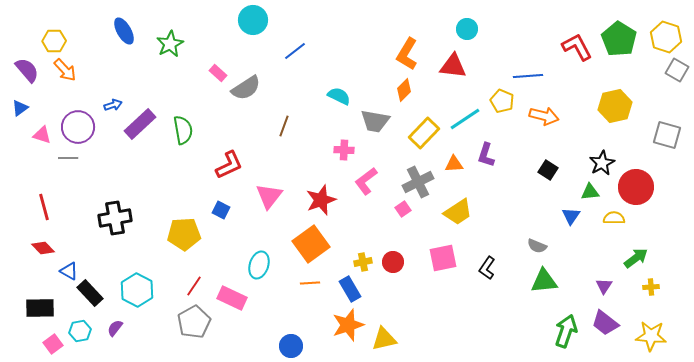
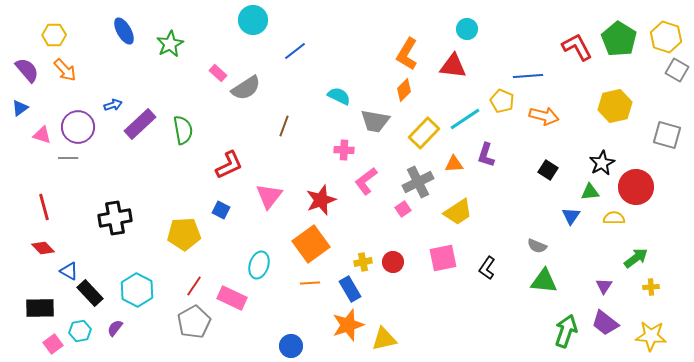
yellow hexagon at (54, 41): moved 6 px up
green triangle at (544, 281): rotated 12 degrees clockwise
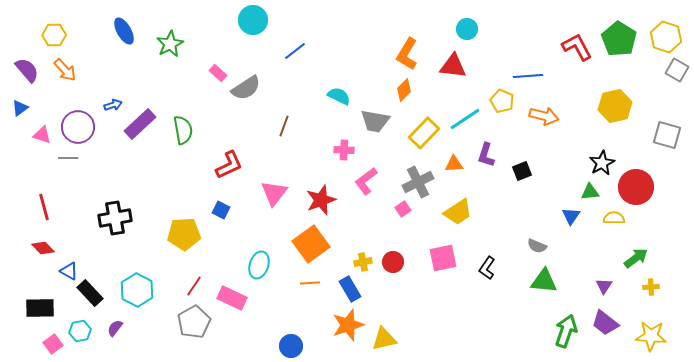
black square at (548, 170): moved 26 px left, 1 px down; rotated 36 degrees clockwise
pink triangle at (269, 196): moved 5 px right, 3 px up
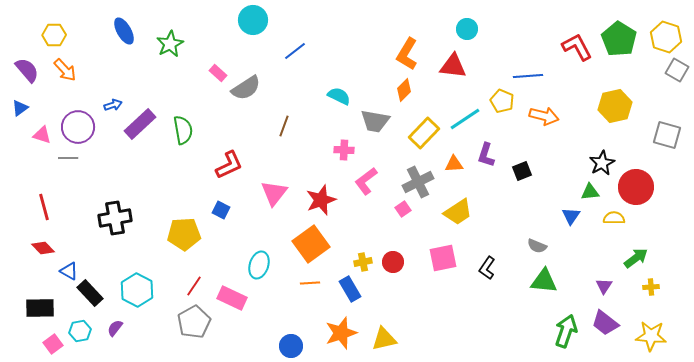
orange star at (348, 325): moved 7 px left, 8 px down
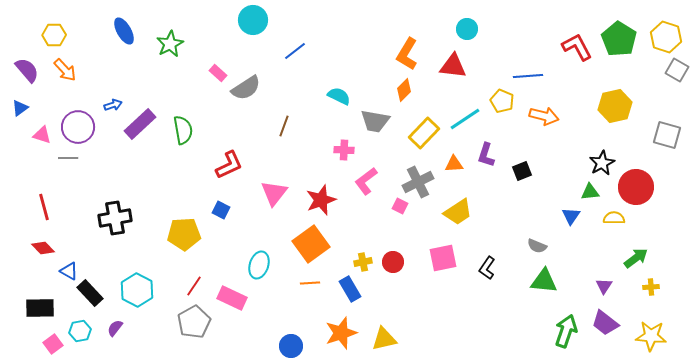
pink square at (403, 209): moved 3 px left, 3 px up; rotated 28 degrees counterclockwise
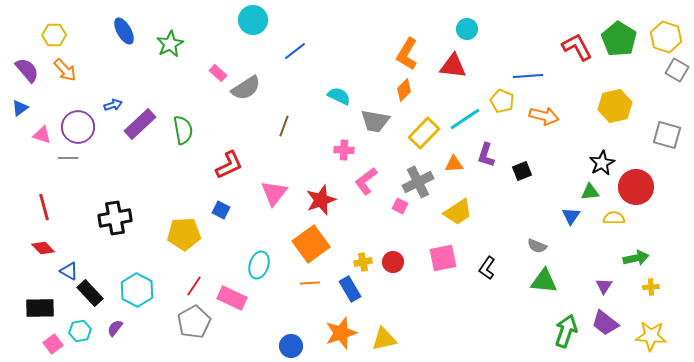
green arrow at (636, 258): rotated 25 degrees clockwise
